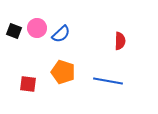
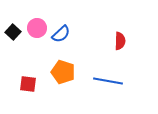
black square: moved 1 px left, 1 px down; rotated 21 degrees clockwise
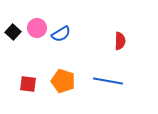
blue semicircle: rotated 12 degrees clockwise
orange pentagon: moved 9 px down
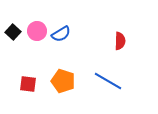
pink circle: moved 3 px down
blue line: rotated 20 degrees clockwise
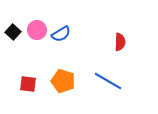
pink circle: moved 1 px up
red semicircle: moved 1 px down
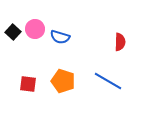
pink circle: moved 2 px left, 1 px up
blue semicircle: moved 1 px left, 3 px down; rotated 48 degrees clockwise
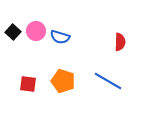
pink circle: moved 1 px right, 2 px down
